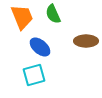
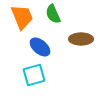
brown ellipse: moved 5 px left, 2 px up
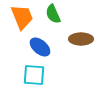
cyan square: rotated 20 degrees clockwise
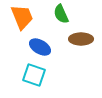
green semicircle: moved 8 px right
blue ellipse: rotated 10 degrees counterclockwise
cyan square: rotated 15 degrees clockwise
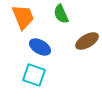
orange trapezoid: moved 1 px right
brown ellipse: moved 6 px right, 2 px down; rotated 30 degrees counterclockwise
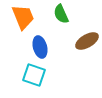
blue ellipse: rotated 45 degrees clockwise
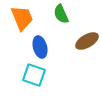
orange trapezoid: moved 1 px left, 1 px down
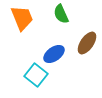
brown ellipse: moved 2 px down; rotated 25 degrees counterclockwise
blue ellipse: moved 14 px right, 7 px down; rotated 70 degrees clockwise
cyan square: moved 2 px right; rotated 20 degrees clockwise
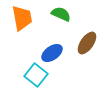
green semicircle: rotated 138 degrees clockwise
orange trapezoid: rotated 12 degrees clockwise
blue ellipse: moved 2 px left, 1 px up
